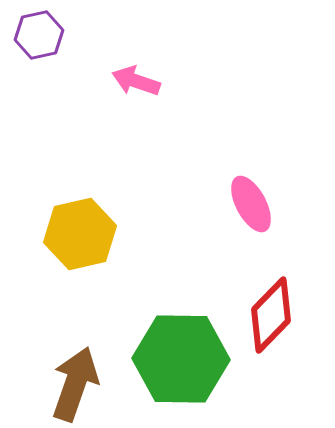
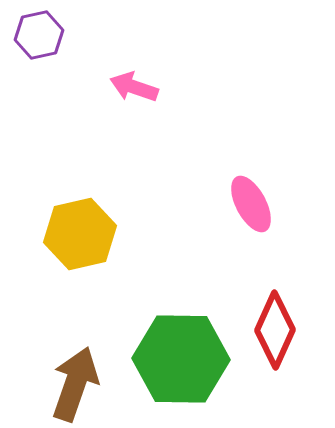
pink arrow: moved 2 px left, 6 px down
red diamond: moved 4 px right, 15 px down; rotated 20 degrees counterclockwise
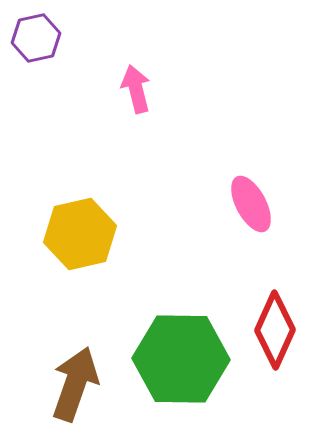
purple hexagon: moved 3 px left, 3 px down
pink arrow: moved 2 px right, 2 px down; rotated 57 degrees clockwise
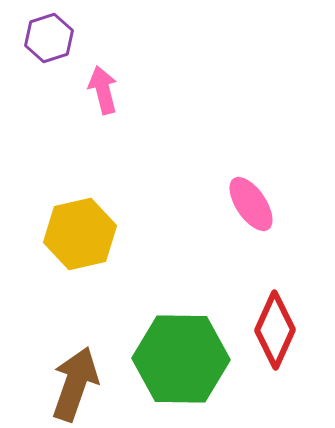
purple hexagon: moved 13 px right; rotated 6 degrees counterclockwise
pink arrow: moved 33 px left, 1 px down
pink ellipse: rotated 6 degrees counterclockwise
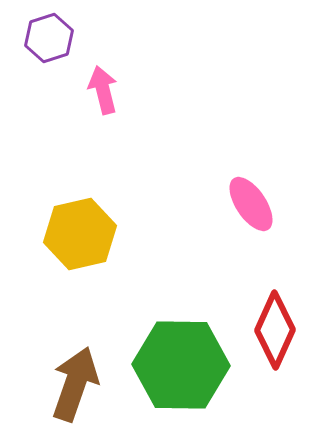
green hexagon: moved 6 px down
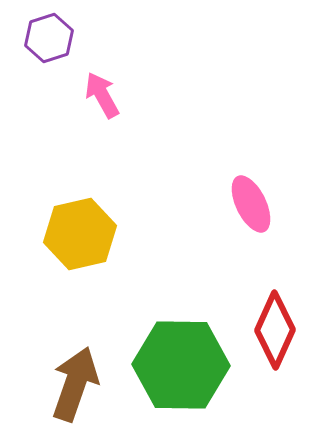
pink arrow: moved 1 px left, 5 px down; rotated 15 degrees counterclockwise
pink ellipse: rotated 8 degrees clockwise
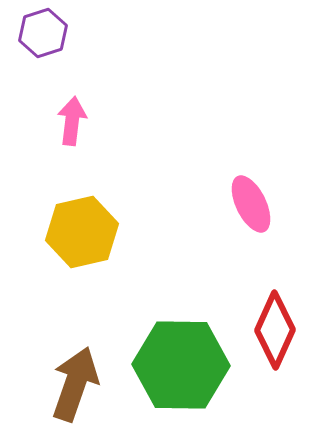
purple hexagon: moved 6 px left, 5 px up
pink arrow: moved 30 px left, 26 px down; rotated 36 degrees clockwise
yellow hexagon: moved 2 px right, 2 px up
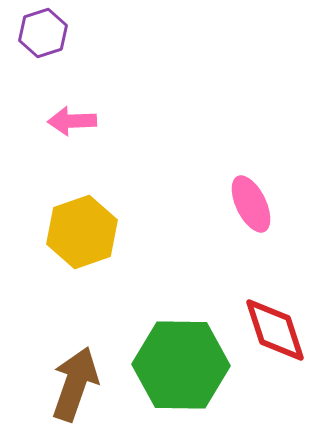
pink arrow: rotated 99 degrees counterclockwise
yellow hexagon: rotated 6 degrees counterclockwise
red diamond: rotated 42 degrees counterclockwise
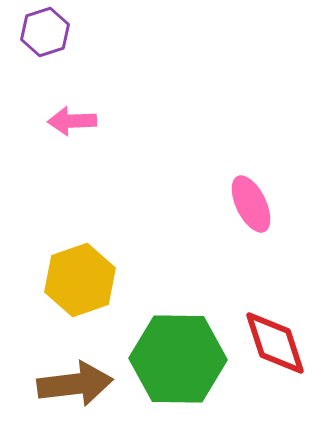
purple hexagon: moved 2 px right, 1 px up
yellow hexagon: moved 2 px left, 48 px down
red diamond: moved 13 px down
green hexagon: moved 3 px left, 6 px up
brown arrow: rotated 64 degrees clockwise
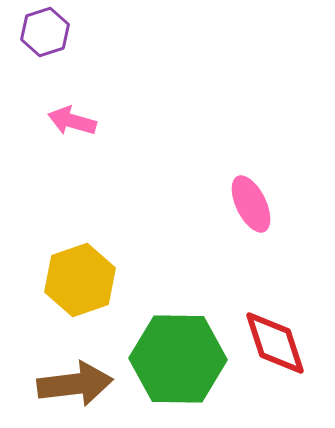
pink arrow: rotated 18 degrees clockwise
